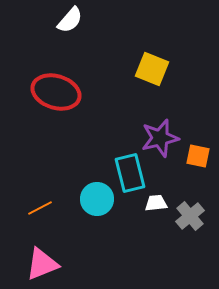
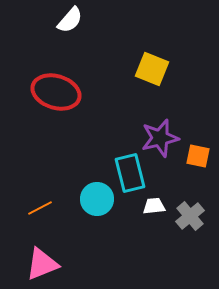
white trapezoid: moved 2 px left, 3 px down
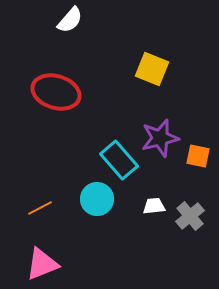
cyan rectangle: moved 11 px left, 13 px up; rotated 27 degrees counterclockwise
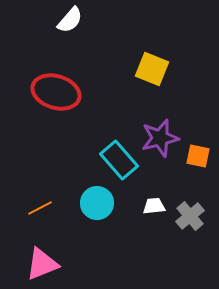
cyan circle: moved 4 px down
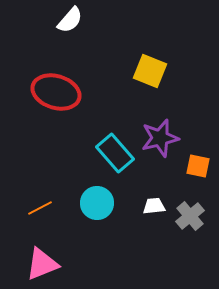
yellow square: moved 2 px left, 2 px down
orange square: moved 10 px down
cyan rectangle: moved 4 px left, 7 px up
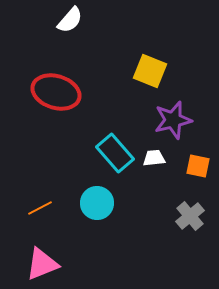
purple star: moved 13 px right, 18 px up
white trapezoid: moved 48 px up
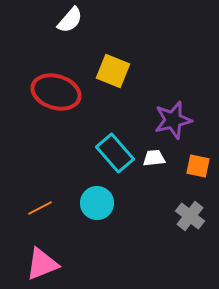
yellow square: moved 37 px left
gray cross: rotated 12 degrees counterclockwise
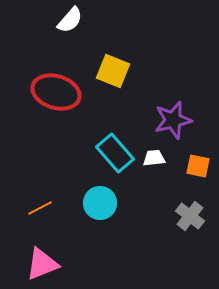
cyan circle: moved 3 px right
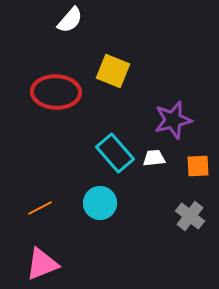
red ellipse: rotated 15 degrees counterclockwise
orange square: rotated 15 degrees counterclockwise
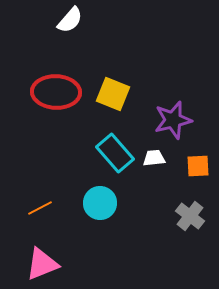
yellow square: moved 23 px down
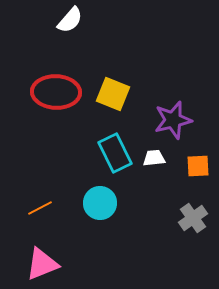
cyan rectangle: rotated 15 degrees clockwise
gray cross: moved 3 px right, 2 px down; rotated 16 degrees clockwise
